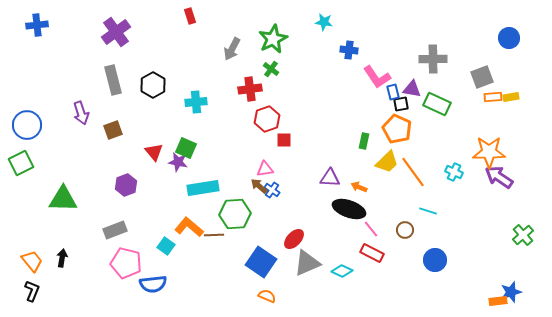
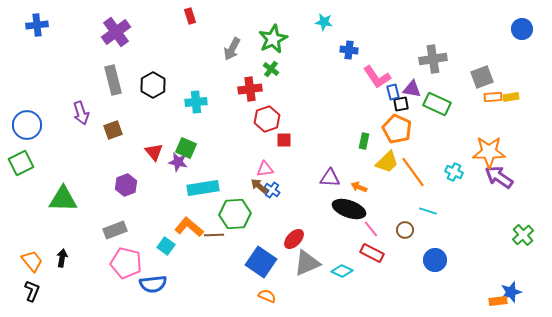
blue circle at (509, 38): moved 13 px right, 9 px up
gray cross at (433, 59): rotated 8 degrees counterclockwise
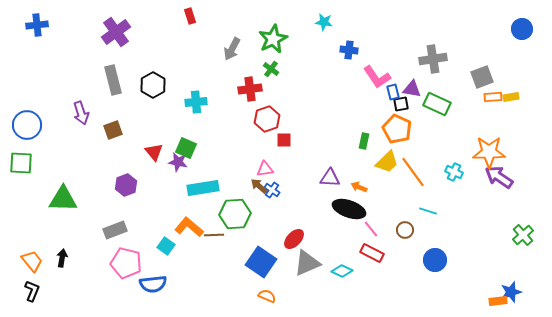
green square at (21, 163): rotated 30 degrees clockwise
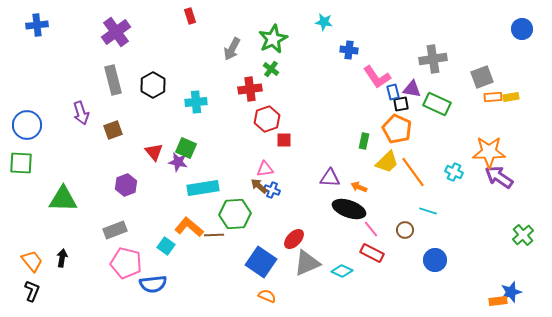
blue cross at (272, 190): rotated 14 degrees counterclockwise
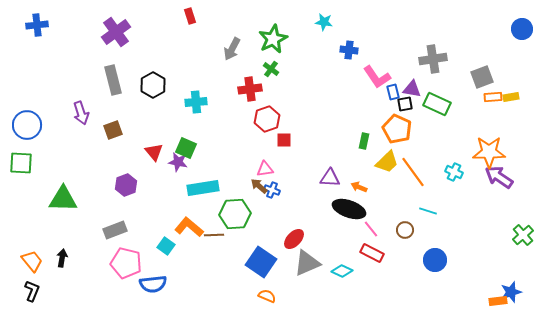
black square at (401, 104): moved 4 px right
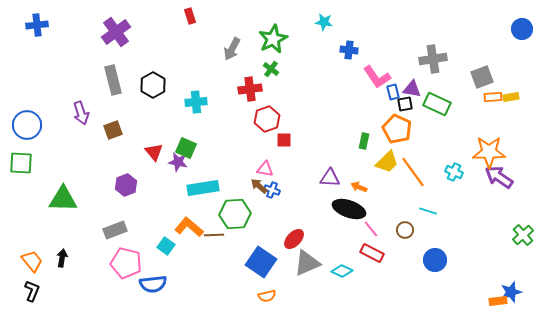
pink triangle at (265, 169): rotated 18 degrees clockwise
orange semicircle at (267, 296): rotated 144 degrees clockwise
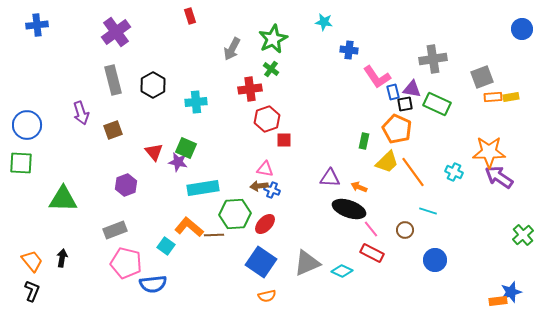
brown arrow at (259, 186): rotated 48 degrees counterclockwise
red ellipse at (294, 239): moved 29 px left, 15 px up
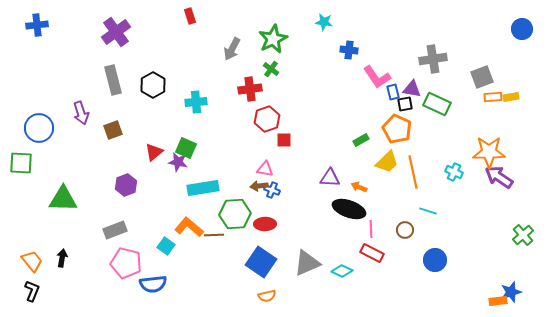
blue circle at (27, 125): moved 12 px right, 3 px down
green rectangle at (364, 141): moved 3 px left, 1 px up; rotated 49 degrees clockwise
red triangle at (154, 152): rotated 30 degrees clockwise
orange line at (413, 172): rotated 24 degrees clockwise
red ellipse at (265, 224): rotated 45 degrees clockwise
pink line at (371, 229): rotated 36 degrees clockwise
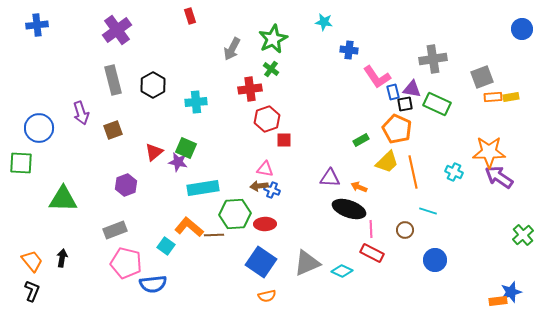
purple cross at (116, 32): moved 1 px right, 2 px up
